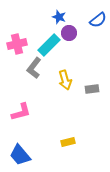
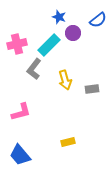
purple circle: moved 4 px right
gray L-shape: moved 1 px down
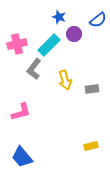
purple circle: moved 1 px right, 1 px down
yellow rectangle: moved 23 px right, 4 px down
blue trapezoid: moved 2 px right, 2 px down
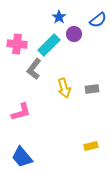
blue star: rotated 16 degrees clockwise
pink cross: rotated 18 degrees clockwise
yellow arrow: moved 1 px left, 8 px down
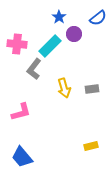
blue semicircle: moved 2 px up
cyan rectangle: moved 1 px right, 1 px down
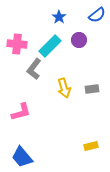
blue semicircle: moved 1 px left, 3 px up
purple circle: moved 5 px right, 6 px down
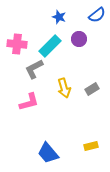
blue star: rotated 16 degrees counterclockwise
purple circle: moved 1 px up
gray L-shape: rotated 25 degrees clockwise
gray rectangle: rotated 24 degrees counterclockwise
pink L-shape: moved 8 px right, 10 px up
blue trapezoid: moved 26 px right, 4 px up
